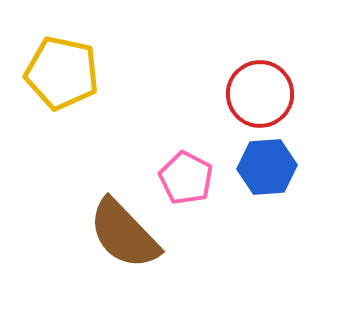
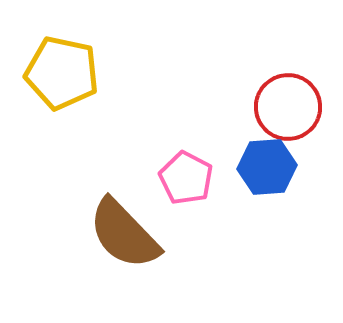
red circle: moved 28 px right, 13 px down
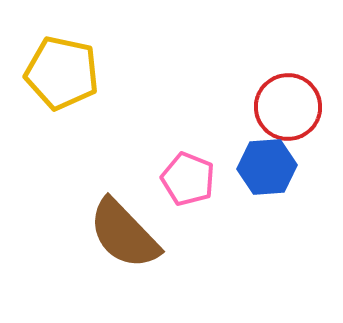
pink pentagon: moved 2 px right, 1 px down; rotated 6 degrees counterclockwise
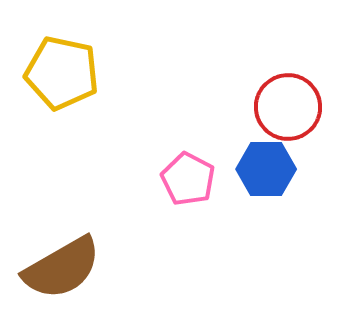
blue hexagon: moved 1 px left, 2 px down; rotated 4 degrees clockwise
pink pentagon: rotated 6 degrees clockwise
brown semicircle: moved 62 px left, 34 px down; rotated 76 degrees counterclockwise
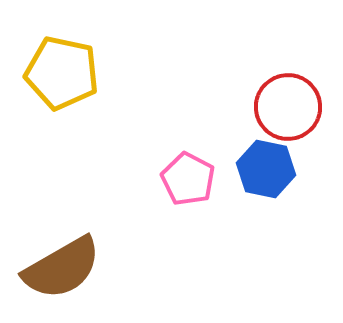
blue hexagon: rotated 12 degrees clockwise
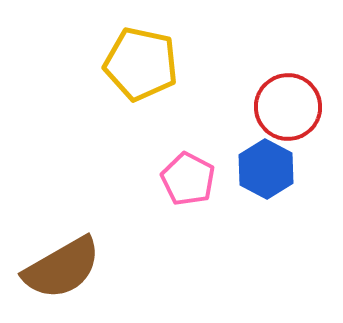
yellow pentagon: moved 79 px right, 9 px up
blue hexagon: rotated 16 degrees clockwise
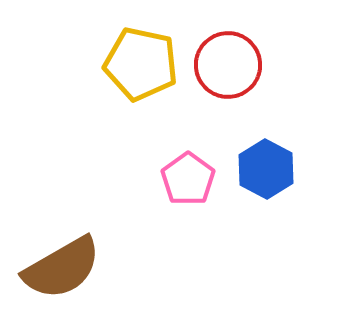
red circle: moved 60 px left, 42 px up
pink pentagon: rotated 8 degrees clockwise
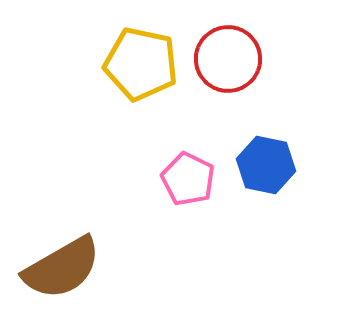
red circle: moved 6 px up
blue hexagon: moved 4 px up; rotated 16 degrees counterclockwise
pink pentagon: rotated 10 degrees counterclockwise
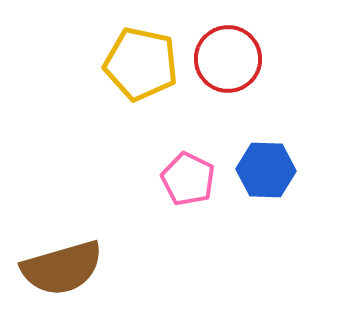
blue hexagon: moved 5 px down; rotated 10 degrees counterclockwise
brown semicircle: rotated 14 degrees clockwise
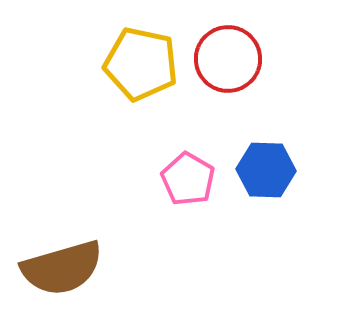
pink pentagon: rotated 4 degrees clockwise
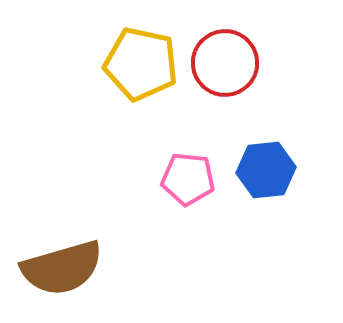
red circle: moved 3 px left, 4 px down
blue hexagon: rotated 8 degrees counterclockwise
pink pentagon: rotated 24 degrees counterclockwise
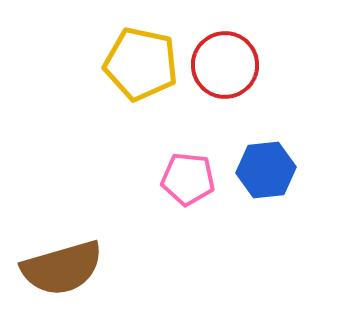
red circle: moved 2 px down
